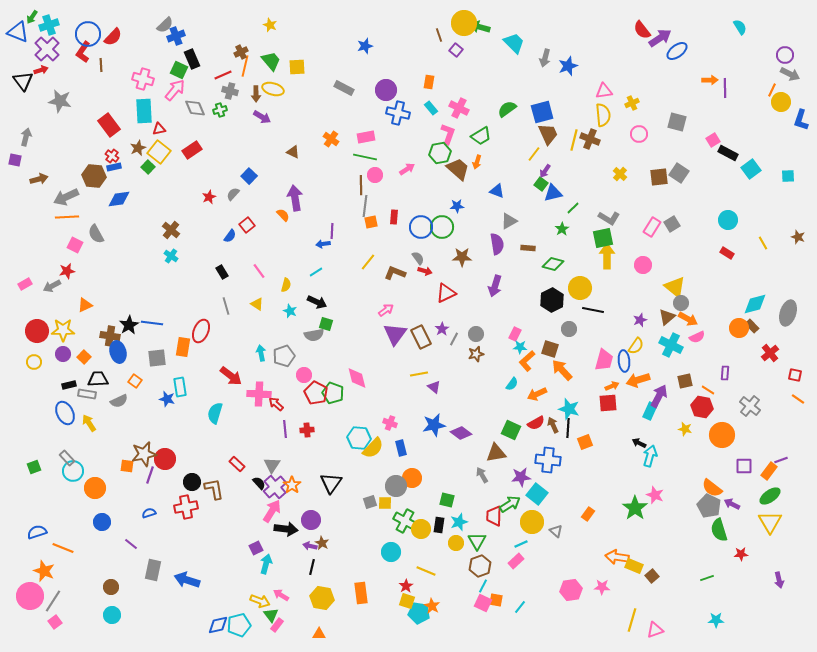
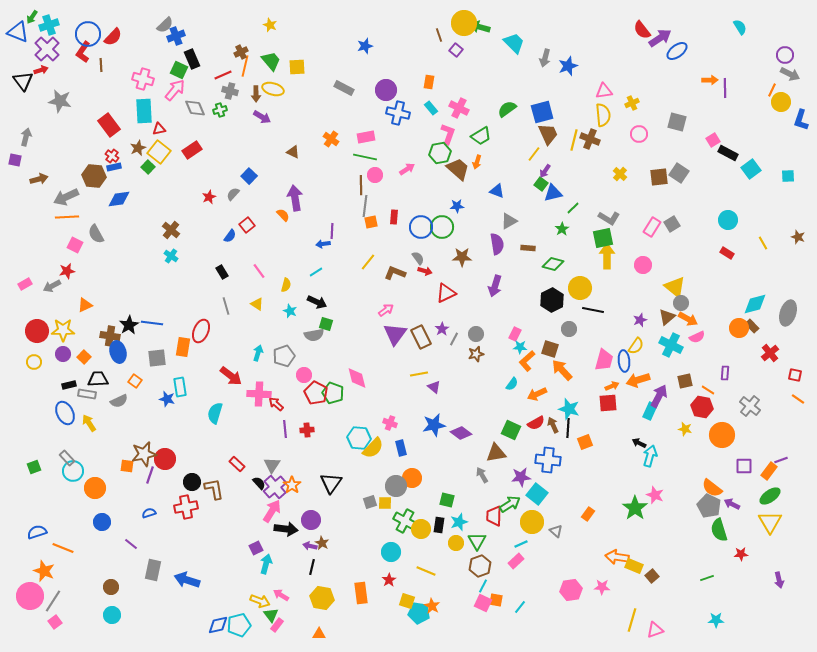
cyan arrow at (261, 353): moved 3 px left; rotated 28 degrees clockwise
red star at (406, 586): moved 17 px left, 6 px up
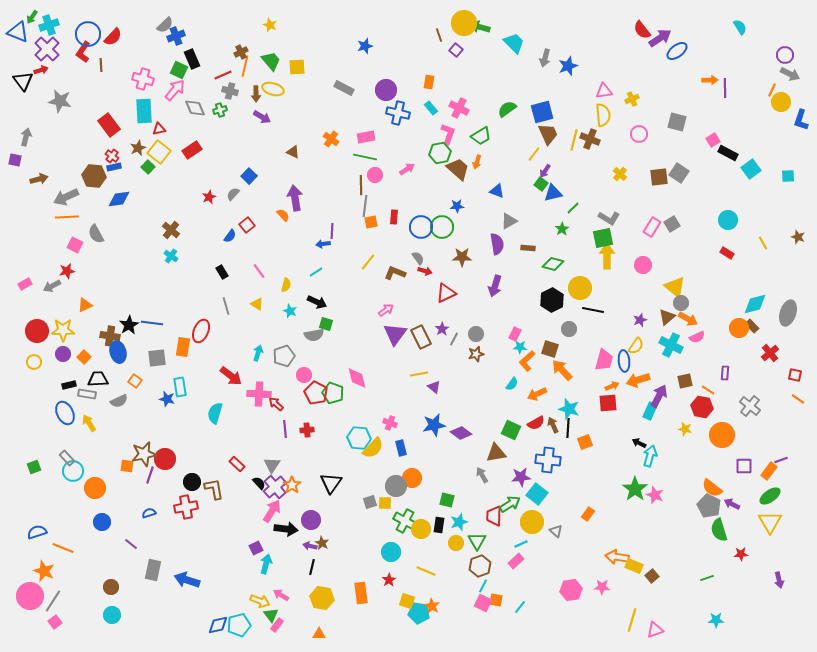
yellow cross at (632, 103): moved 4 px up
green star at (635, 508): moved 19 px up
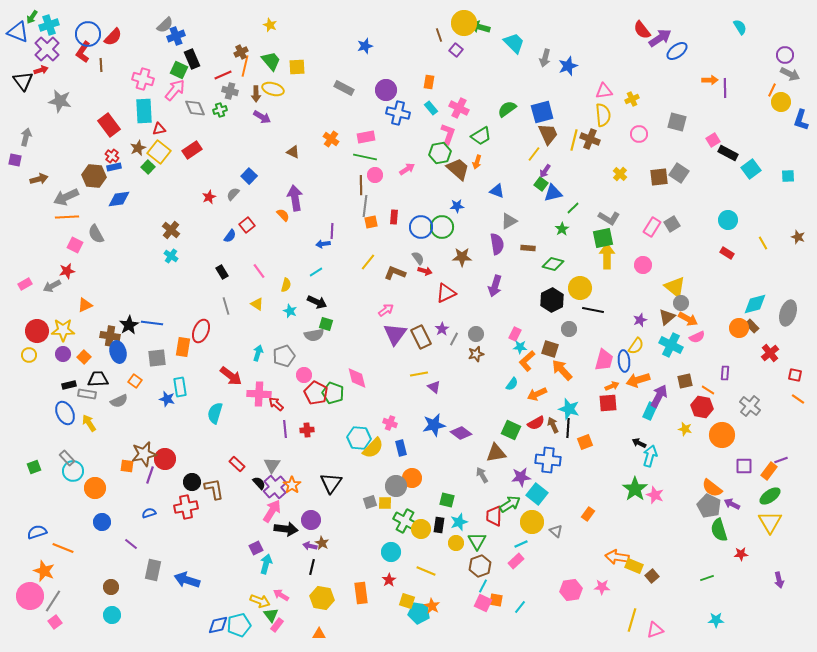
yellow circle at (34, 362): moved 5 px left, 7 px up
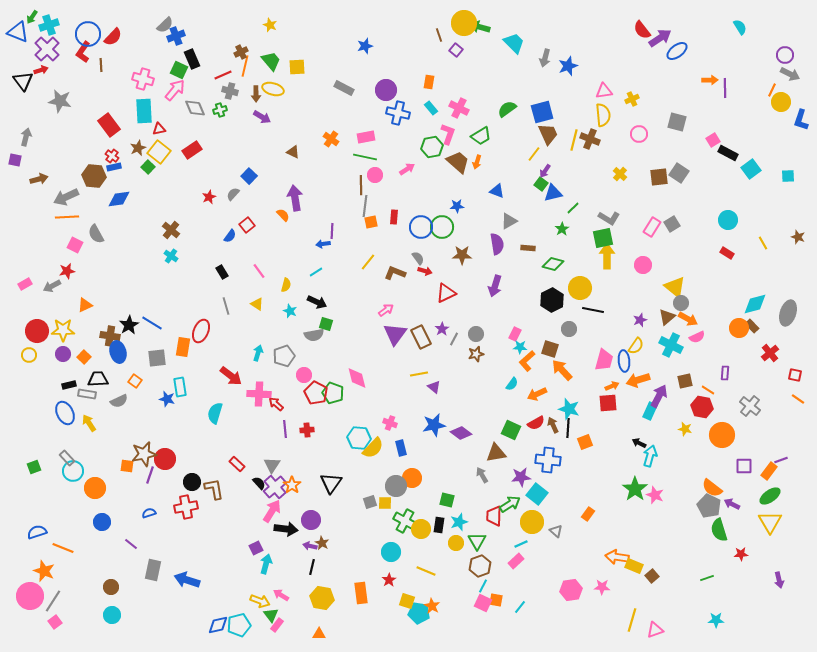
green hexagon at (440, 153): moved 8 px left, 6 px up
brown trapezoid at (458, 169): moved 7 px up
brown star at (462, 257): moved 2 px up
blue line at (152, 323): rotated 25 degrees clockwise
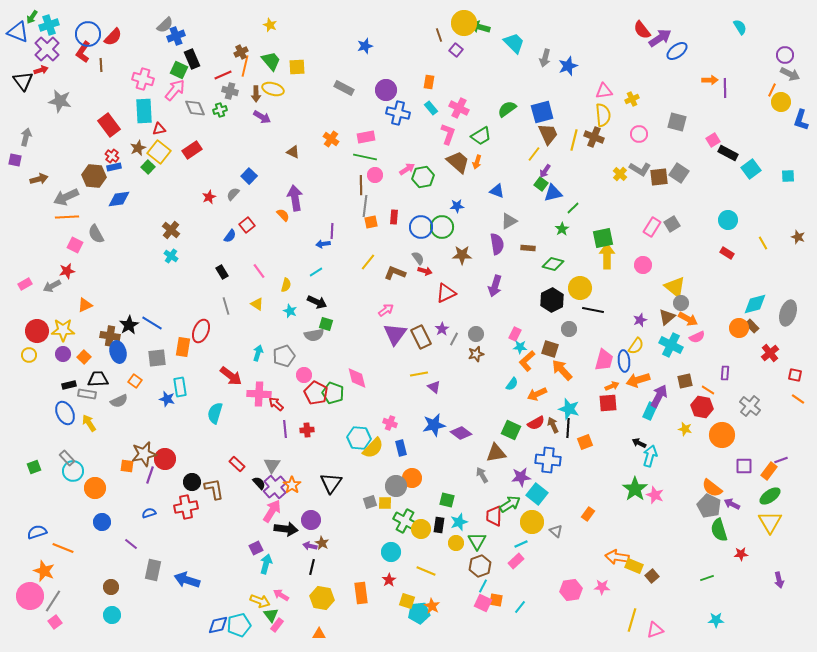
brown cross at (590, 139): moved 4 px right, 2 px up
green hexagon at (432, 147): moved 9 px left, 30 px down
gray L-shape at (609, 218): moved 31 px right, 49 px up
cyan pentagon at (419, 613): rotated 15 degrees counterclockwise
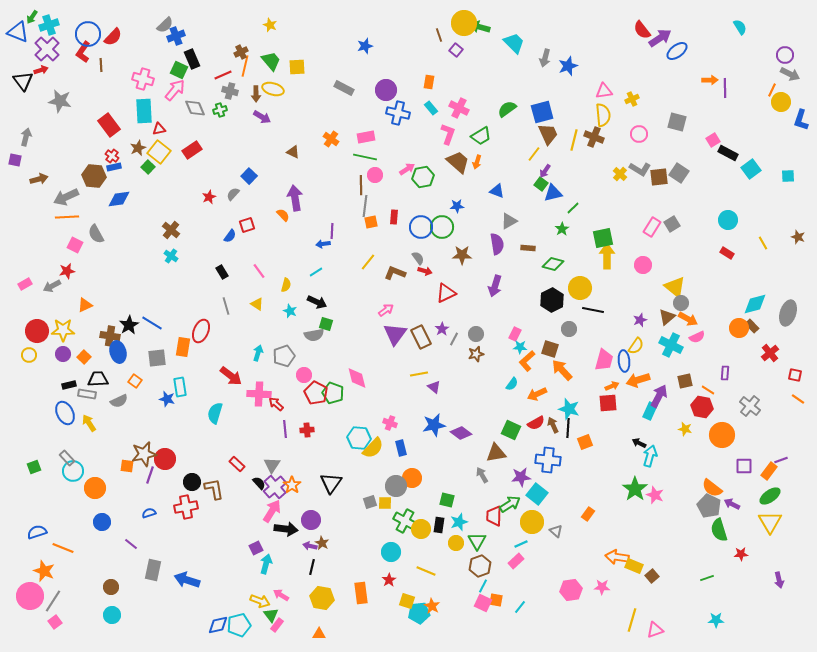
red square at (247, 225): rotated 21 degrees clockwise
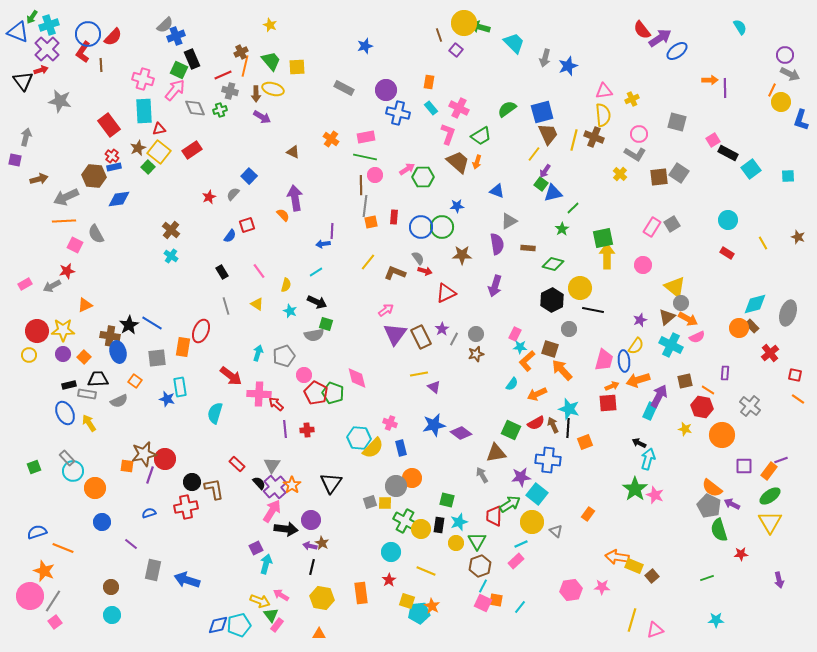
gray L-shape at (640, 169): moved 5 px left, 15 px up
green hexagon at (423, 177): rotated 10 degrees clockwise
orange line at (67, 217): moved 3 px left, 4 px down
cyan arrow at (650, 456): moved 2 px left, 3 px down
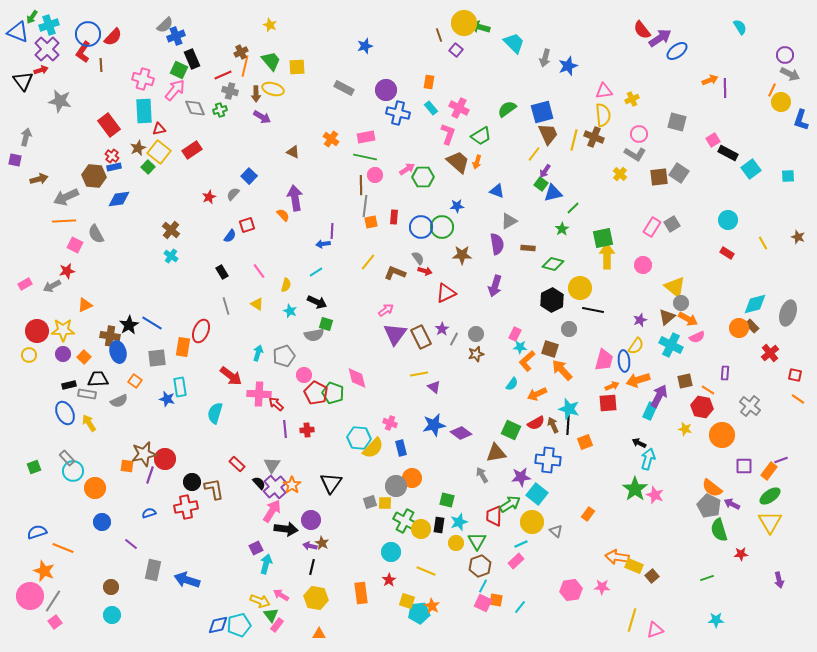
orange arrow at (710, 80): rotated 21 degrees counterclockwise
black line at (568, 428): moved 3 px up
yellow hexagon at (322, 598): moved 6 px left
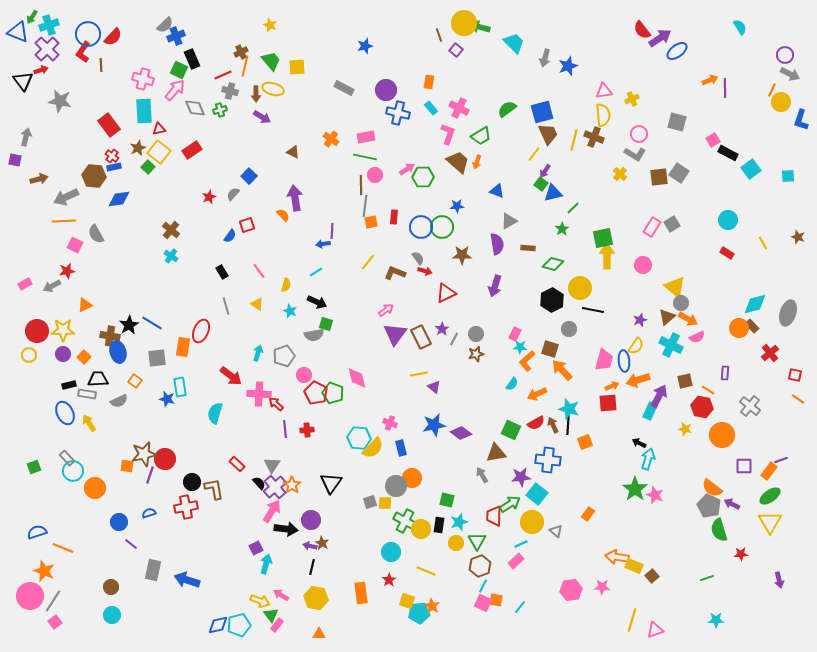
blue circle at (102, 522): moved 17 px right
